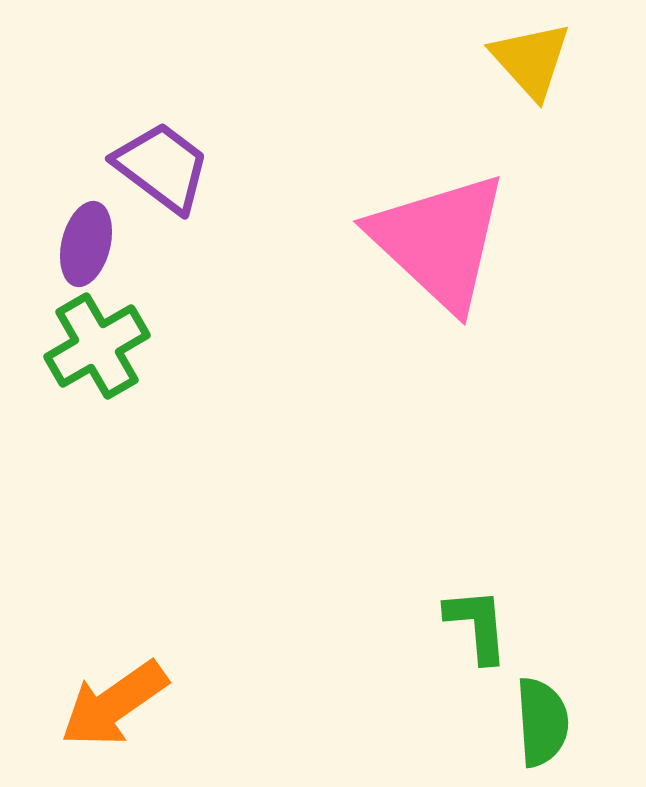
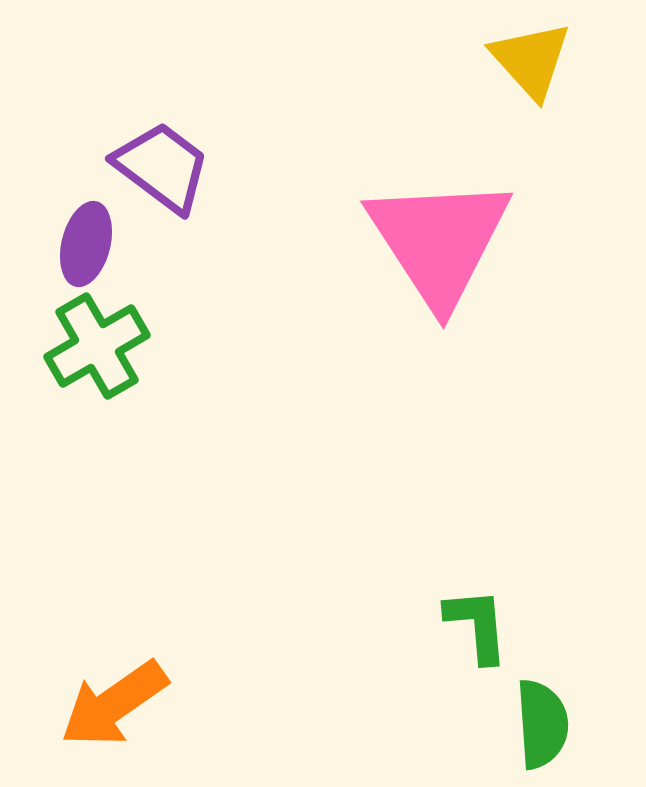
pink triangle: rotated 14 degrees clockwise
green semicircle: moved 2 px down
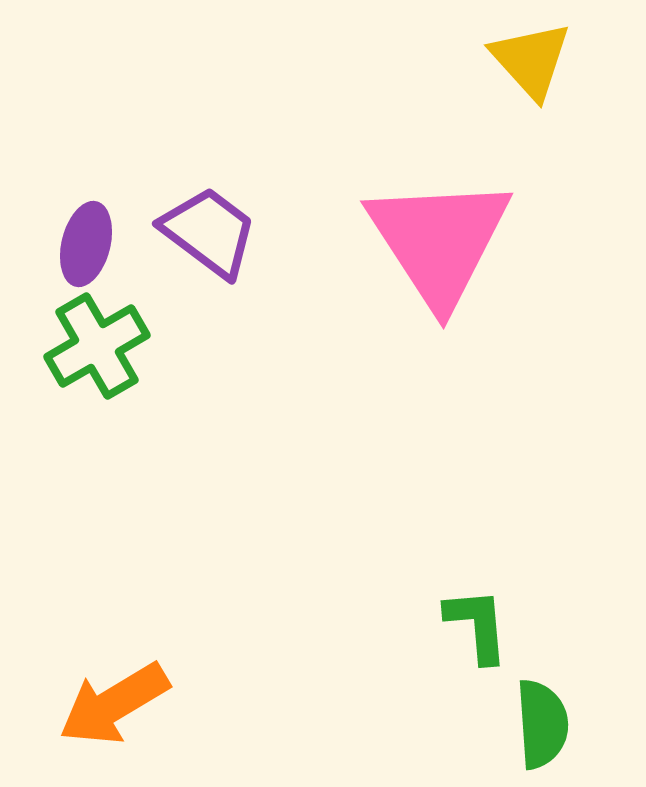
purple trapezoid: moved 47 px right, 65 px down
orange arrow: rotated 4 degrees clockwise
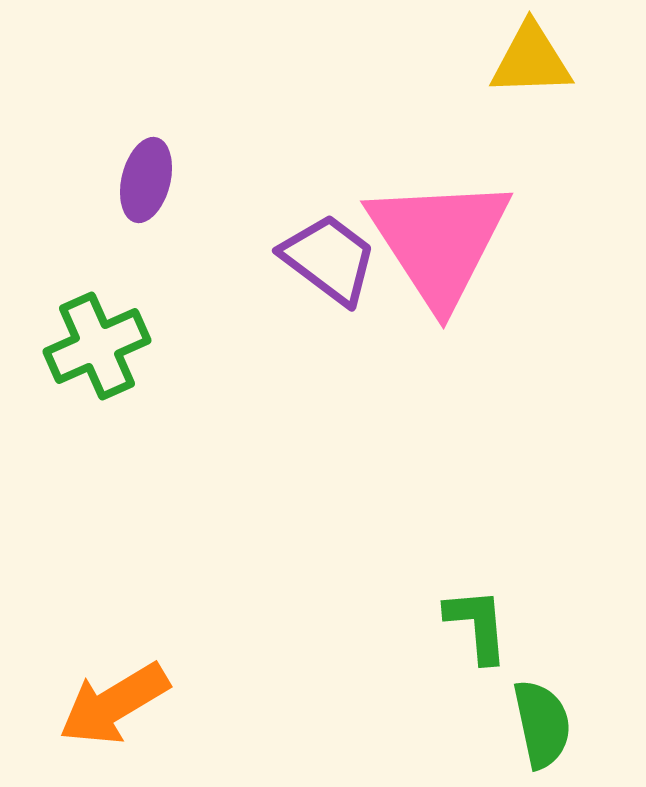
yellow triangle: rotated 50 degrees counterclockwise
purple trapezoid: moved 120 px right, 27 px down
purple ellipse: moved 60 px right, 64 px up
green cross: rotated 6 degrees clockwise
green semicircle: rotated 8 degrees counterclockwise
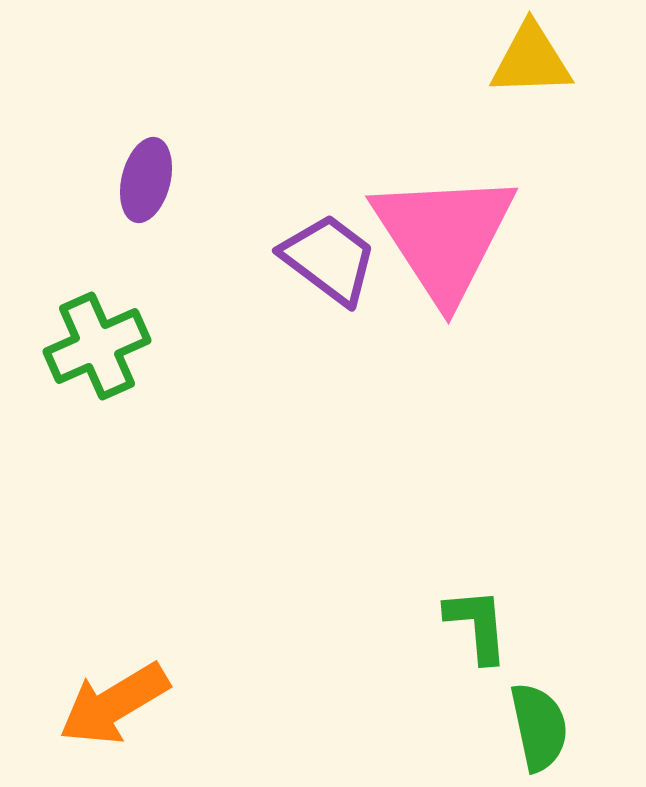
pink triangle: moved 5 px right, 5 px up
green semicircle: moved 3 px left, 3 px down
